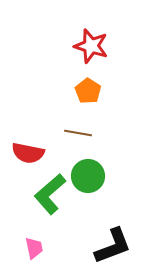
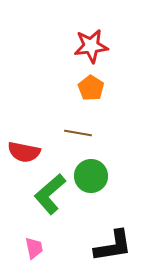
red star: rotated 24 degrees counterclockwise
orange pentagon: moved 3 px right, 3 px up
red semicircle: moved 4 px left, 1 px up
green circle: moved 3 px right
black L-shape: rotated 12 degrees clockwise
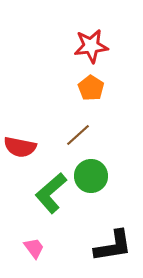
brown line: moved 2 px down; rotated 52 degrees counterclockwise
red semicircle: moved 4 px left, 5 px up
green L-shape: moved 1 px right, 1 px up
pink trapezoid: rotated 25 degrees counterclockwise
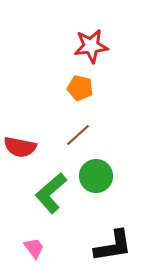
orange pentagon: moved 11 px left; rotated 20 degrees counterclockwise
green circle: moved 5 px right
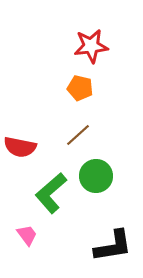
pink trapezoid: moved 7 px left, 13 px up
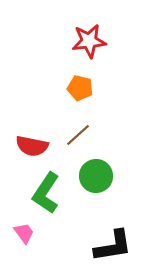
red star: moved 2 px left, 5 px up
red semicircle: moved 12 px right, 1 px up
green L-shape: moved 5 px left; rotated 15 degrees counterclockwise
pink trapezoid: moved 3 px left, 2 px up
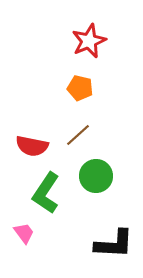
red star: rotated 16 degrees counterclockwise
black L-shape: moved 1 px right, 2 px up; rotated 12 degrees clockwise
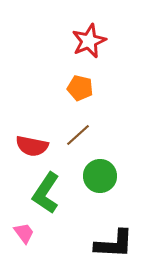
green circle: moved 4 px right
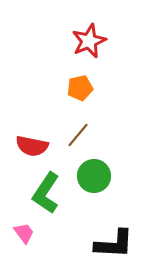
orange pentagon: rotated 25 degrees counterclockwise
brown line: rotated 8 degrees counterclockwise
green circle: moved 6 px left
